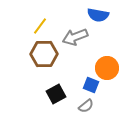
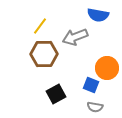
gray semicircle: moved 9 px right, 1 px down; rotated 49 degrees clockwise
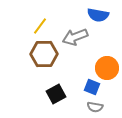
blue square: moved 1 px right, 2 px down
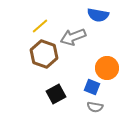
yellow line: rotated 12 degrees clockwise
gray arrow: moved 2 px left
brown hexagon: rotated 20 degrees clockwise
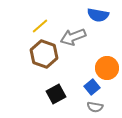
blue square: rotated 28 degrees clockwise
